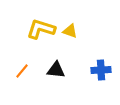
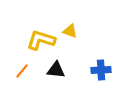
yellow L-shape: moved 11 px down
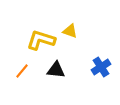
blue cross: moved 3 px up; rotated 30 degrees counterclockwise
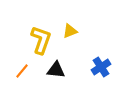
yellow triangle: rotated 42 degrees counterclockwise
yellow L-shape: rotated 92 degrees clockwise
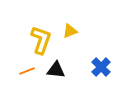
blue cross: rotated 12 degrees counterclockwise
orange line: moved 5 px right; rotated 28 degrees clockwise
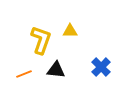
yellow triangle: rotated 21 degrees clockwise
orange line: moved 3 px left, 3 px down
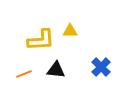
yellow L-shape: rotated 68 degrees clockwise
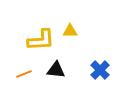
blue cross: moved 1 px left, 3 px down
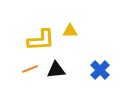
black triangle: rotated 12 degrees counterclockwise
orange line: moved 6 px right, 5 px up
